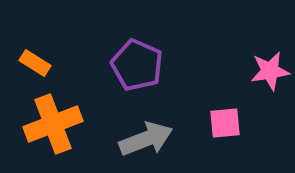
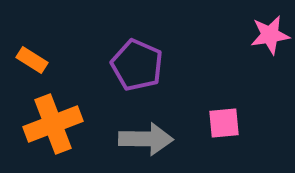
orange rectangle: moved 3 px left, 3 px up
pink star: moved 36 px up
pink square: moved 1 px left
gray arrow: rotated 22 degrees clockwise
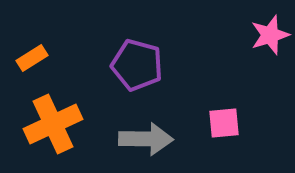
pink star: rotated 9 degrees counterclockwise
orange rectangle: moved 2 px up; rotated 64 degrees counterclockwise
purple pentagon: rotated 9 degrees counterclockwise
orange cross: rotated 4 degrees counterclockwise
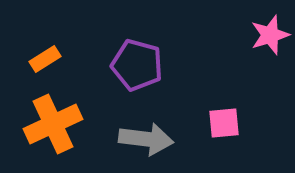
orange rectangle: moved 13 px right, 1 px down
gray arrow: rotated 6 degrees clockwise
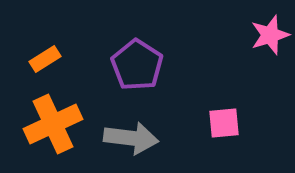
purple pentagon: rotated 18 degrees clockwise
gray arrow: moved 15 px left, 1 px up
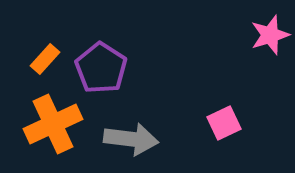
orange rectangle: rotated 16 degrees counterclockwise
purple pentagon: moved 36 px left, 3 px down
pink square: rotated 20 degrees counterclockwise
gray arrow: moved 1 px down
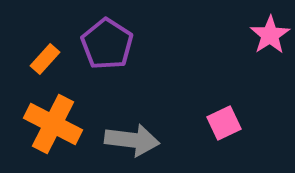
pink star: rotated 15 degrees counterclockwise
purple pentagon: moved 6 px right, 24 px up
orange cross: rotated 38 degrees counterclockwise
gray arrow: moved 1 px right, 1 px down
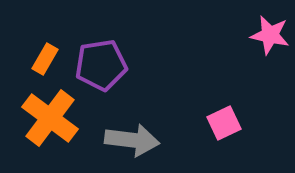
pink star: rotated 27 degrees counterclockwise
purple pentagon: moved 6 px left, 21 px down; rotated 30 degrees clockwise
orange rectangle: rotated 12 degrees counterclockwise
orange cross: moved 3 px left, 6 px up; rotated 10 degrees clockwise
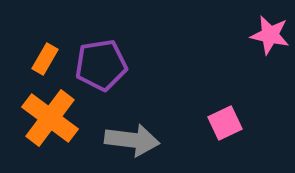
pink square: moved 1 px right
